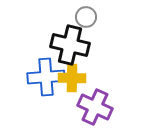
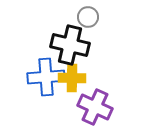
gray circle: moved 2 px right
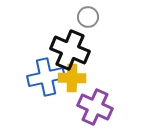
black cross: moved 5 px down; rotated 9 degrees clockwise
blue cross: rotated 9 degrees counterclockwise
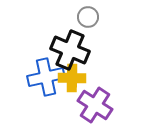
purple cross: moved 2 px up; rotated 8 degrees clockwise
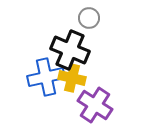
gray circle: moved 1 px right, 1 px down
yellow cross: rotated 12 degrees clockwise
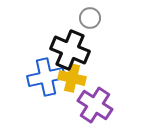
gray circle: moved 1 px right
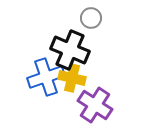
gray circle: moved 1 px right
blue cross: rotated 6 degrees counterclockwise
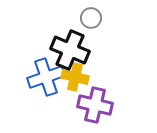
yellow cross: moved 3 px right, 1 px up
purple cross: rotated 20 degrees counterclockwise
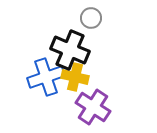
purple cross: moved 2 px left, 2 px down; rotated 20 degrees clockwise
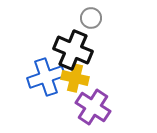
black cross: moved 3 px right
yellow cross: moved 1 px down
